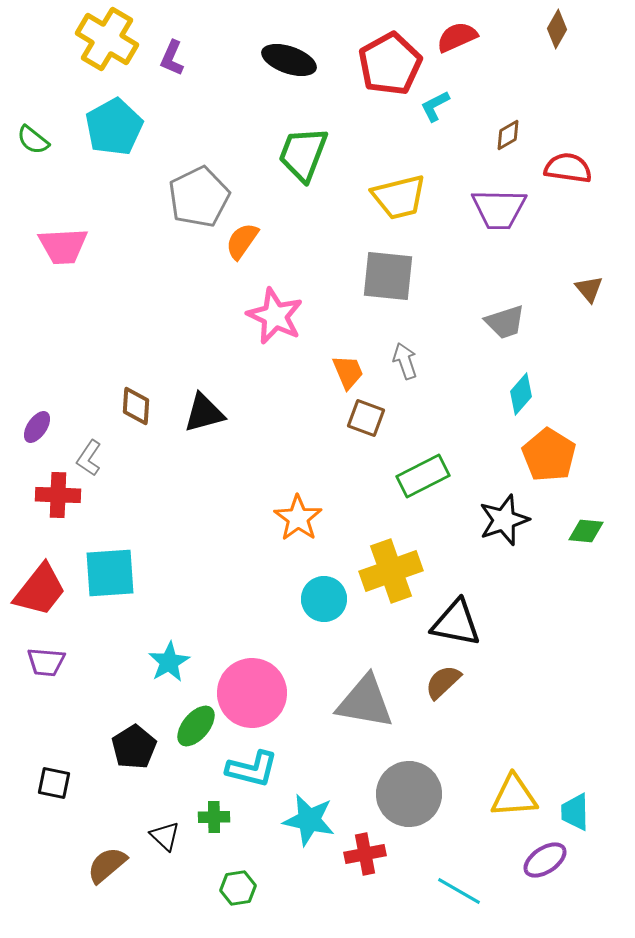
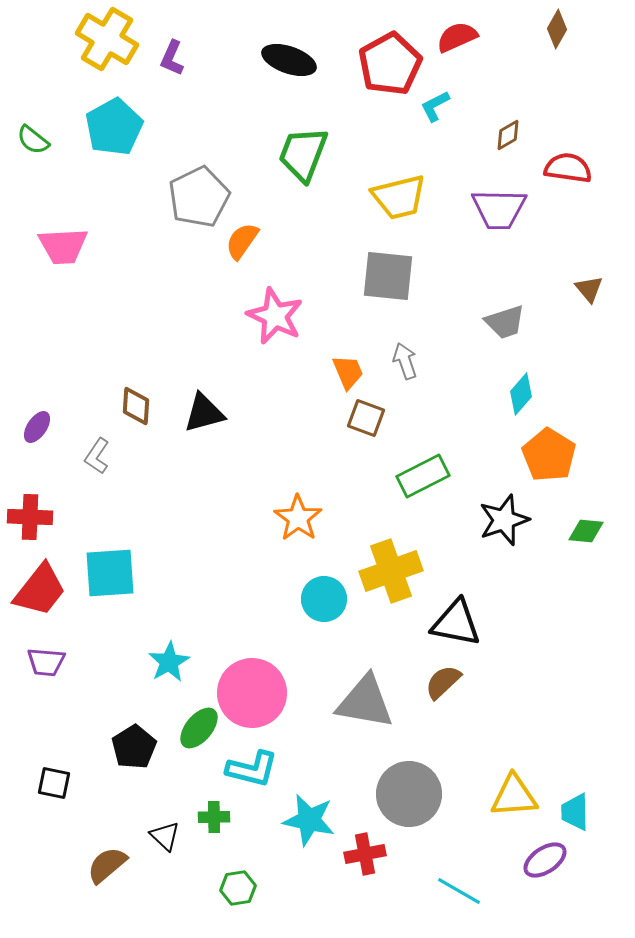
gray L-shape at (89, 458): moved 8 px right, 2 px up
red cross at (58, 495): moved 28 px left, 22 px down
green ellipse at (196, 726): moved 3 px right, 2 px down
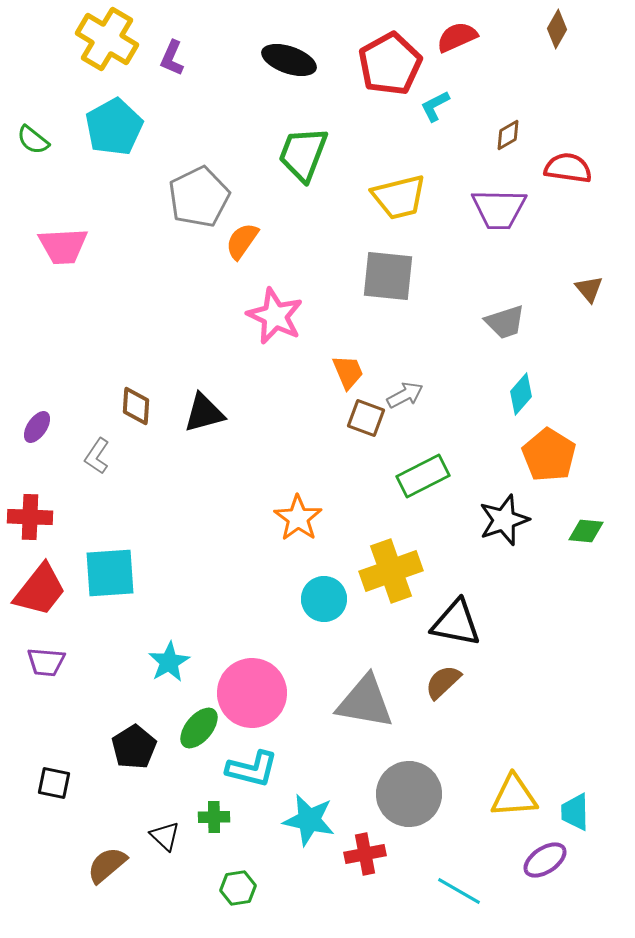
gray arrow at (405, 361): moved 34 px down; rotated 81 degrees clockwise
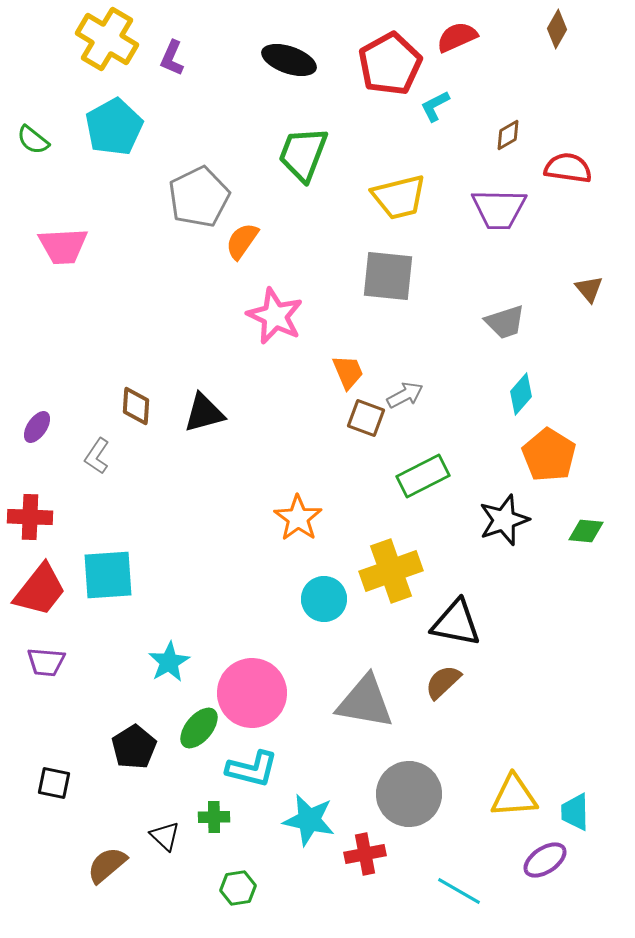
cyan square at (110, 573): moved 2 px left, 2 px down
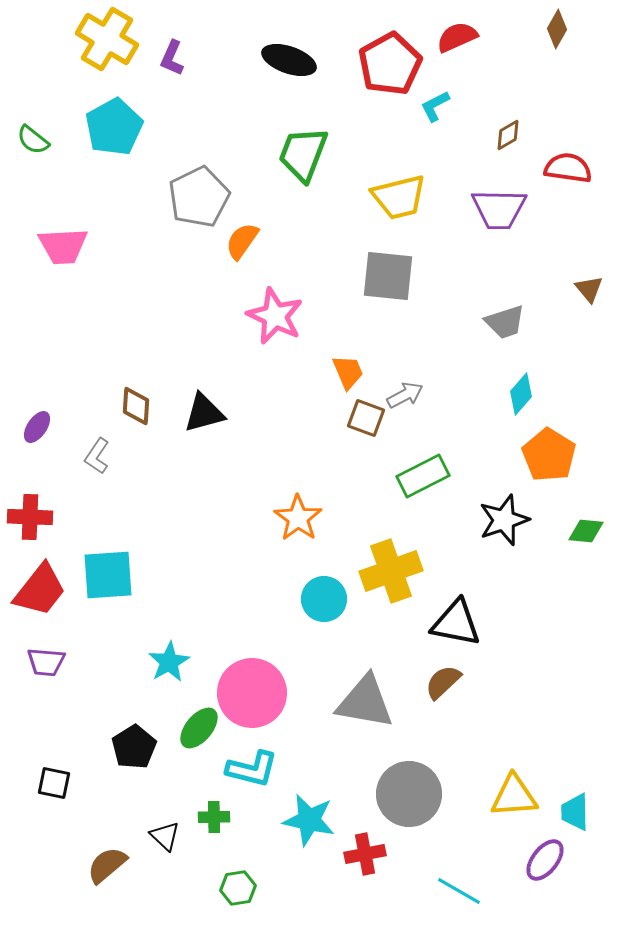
purple ellipse at (545, 860): rotated 18 degrees counterclockwise
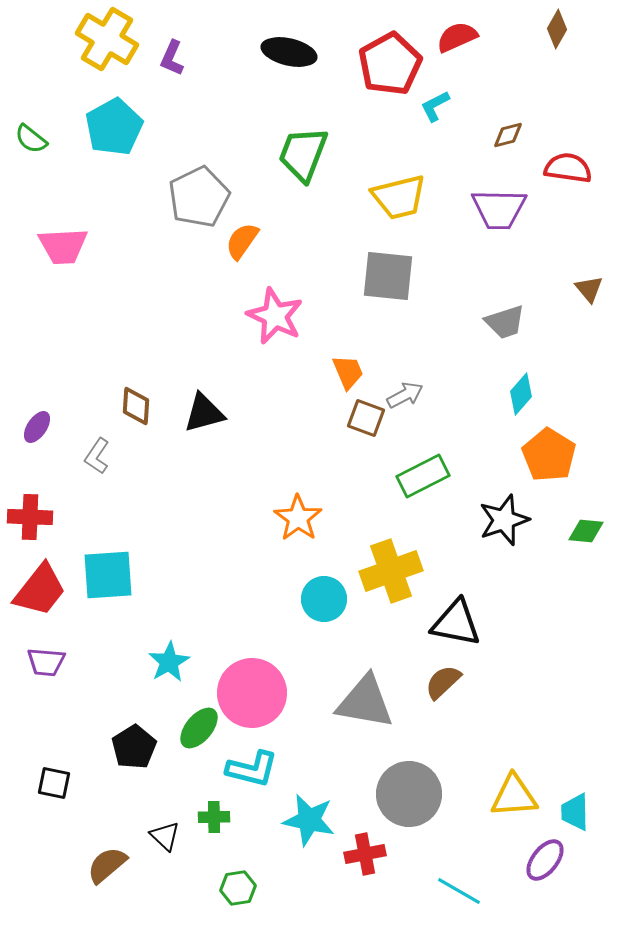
black ellipse at (289, 60): moved 8 px up; rotated 6 degrees counterclockwise
brown diamond at (508, 135): rotated 16 degrees clockwise
green semicircle at (33, 140): moved 2 px left, 1 px up
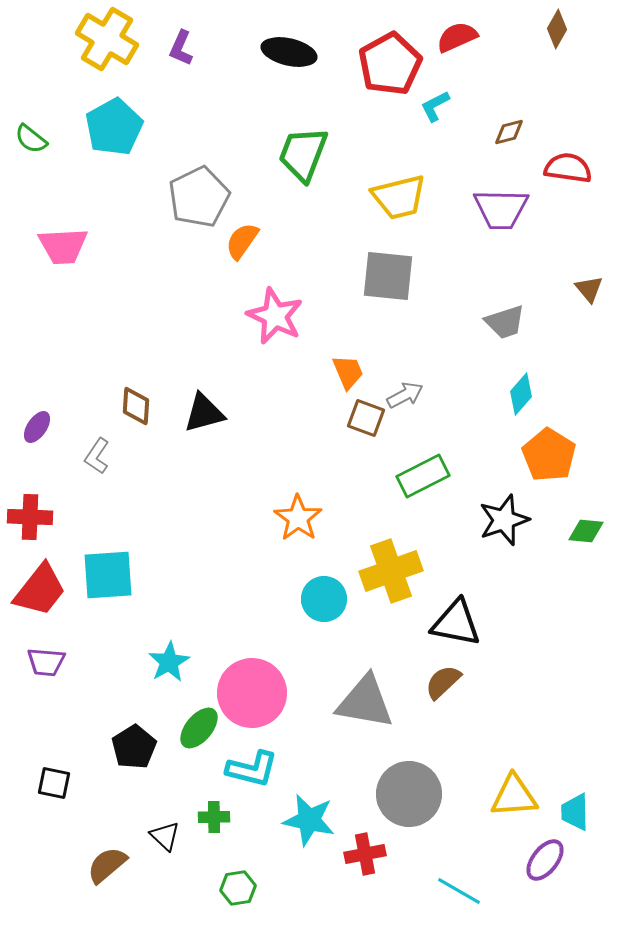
purple L-shape at (172, 58): moved 9 px right, 10 px up
brown diamond at (508, 135): moved 1 px right, 3 px up
purple trapezoid at (499, 209): moved 2 px right
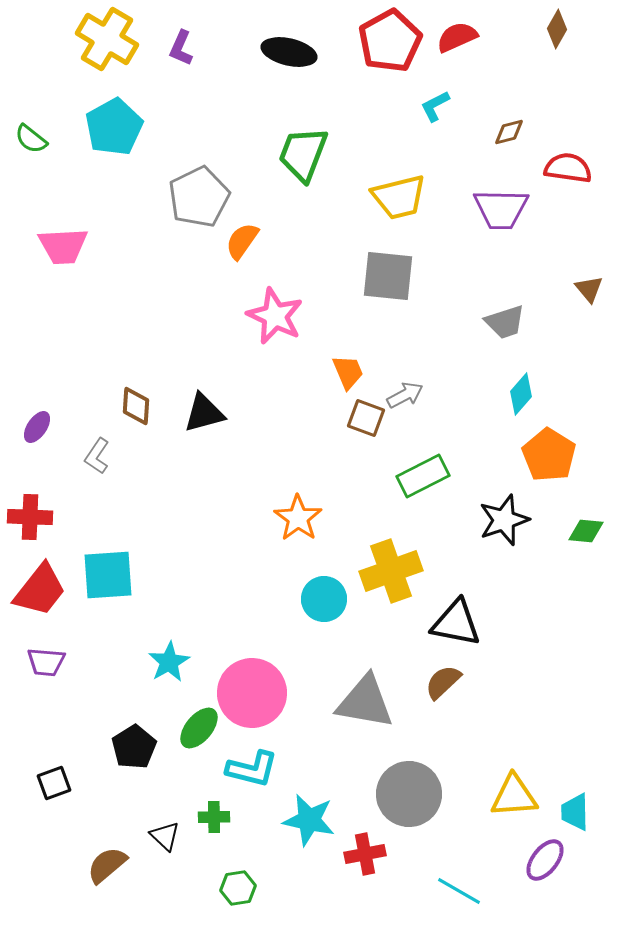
red pentagon at (390, 64): moved 23 px up
black square at (54, 783): rotated 32 degrees counterclockwise
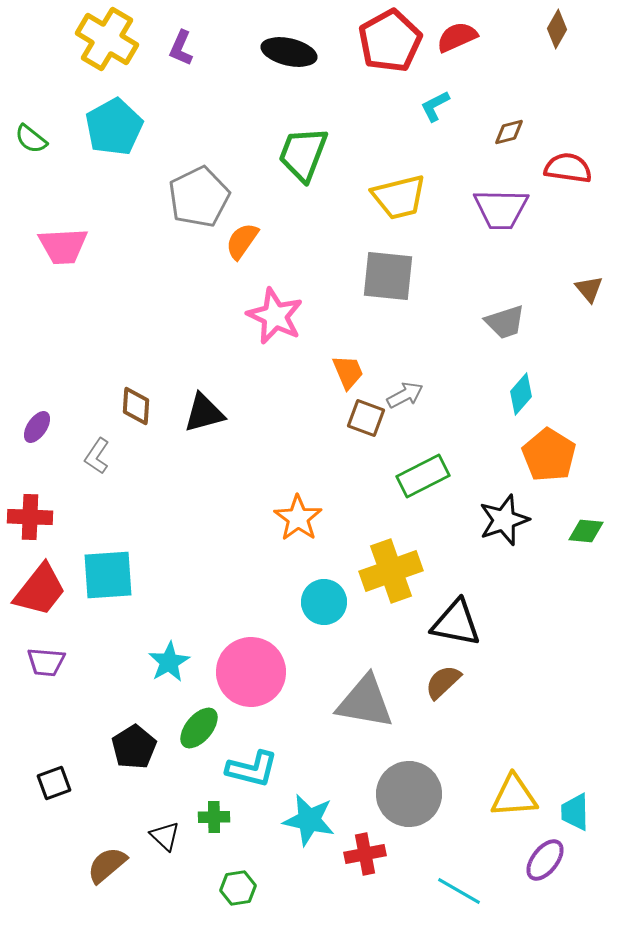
cyan circle at (324, 599): moved 3 px down
pink circle at (252, 693): moved 1 px left, 21 px up
